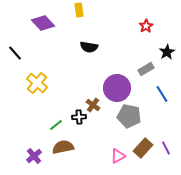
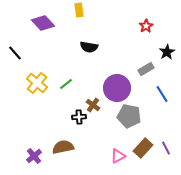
green line: moved 10 px right, 41 px up
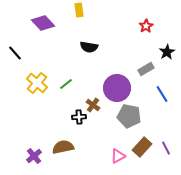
brown rectangle: moved 1 px left, 1 px up
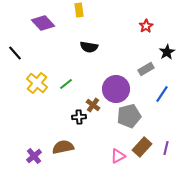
purple circle: moved 1 px left, 1 px down
blue line: rotated 66 degrees clockwise
gray pentagon: rotated 25 degrees counterclockwise
purple line: rotated 40 degrees clockwise
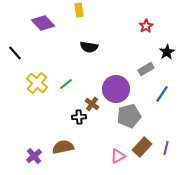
brown cross: moved 1 px left, 1 px up
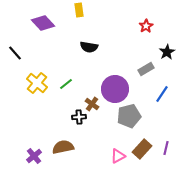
purple circle: moved 1 px left
brown rectangle: moved 2 px down
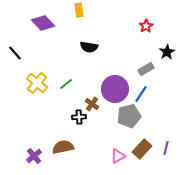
blue line: moved 21 px left
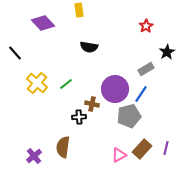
brown cross: rotated 24 degrees counterclockwise
brown semicircle: rotated 70 degrees counterclockwise
pink triangle: moved 1 px right, 1 px up
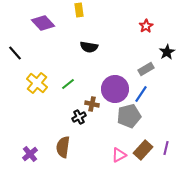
green line: moved 2 px right
black cross: rotated 24 degrees counterclockwise
brown rectangle: moved 1 px right, 1 px down
purple cross: moved 4 px left, 2 px up
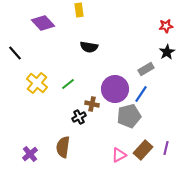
red star: moved 20 px right; rotated 24 degrees clockwise
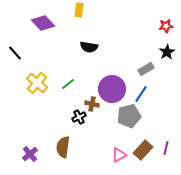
yellow rectangle: rotated 16 degrees clockwise
purple circle: moved 3 px left
